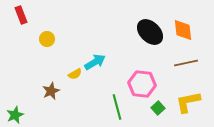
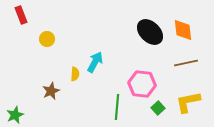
cyan arrow: rotated 30 degrees counterclockwise
yellow semicircle: rotated 56 degrees counterclockwise
green line: rotated 20 degrees clockwise
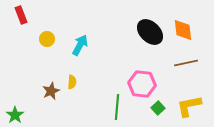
cyan arrow: moved 15 px left, 17 px up
yellow semicircle: moved 3 px left, 8 px down
yellow L-shape: moved 1 px right, 4 px down
green star: rotated 12 degrees counterclockwise
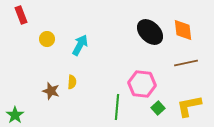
brown star: rotated 30 degrees counterclockwise
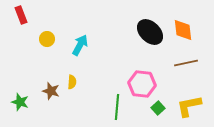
green star: moved 5 px right, 13 px up; rotated 18 degrees counterclockwise
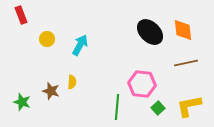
green star: moved 2 px right
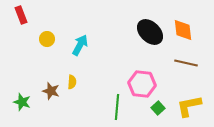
brown line: rotated 25 degrees clockwise
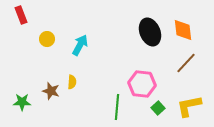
black ellipse: rotated 24 degrees clockwise
brown line: rotated 60 degrees counterclockwise
green star: rotated 18 degrees counterclockwise
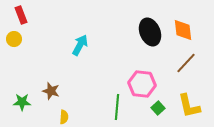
yellow circle: moved 33 px left
yellow semicircle: moved 8 px left, 35 px down
yellow L-shape: rotated 92 degrees counterclockwise
